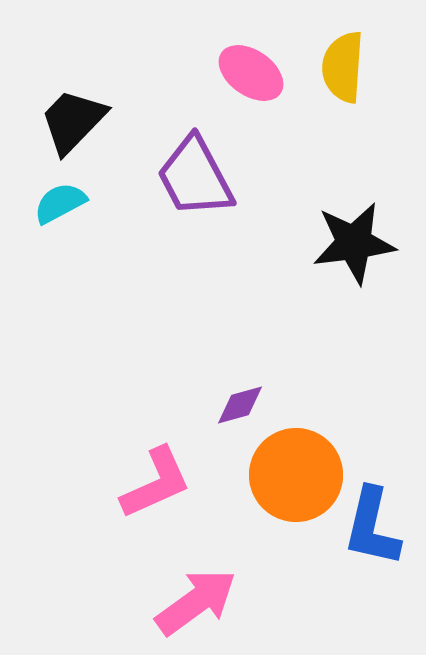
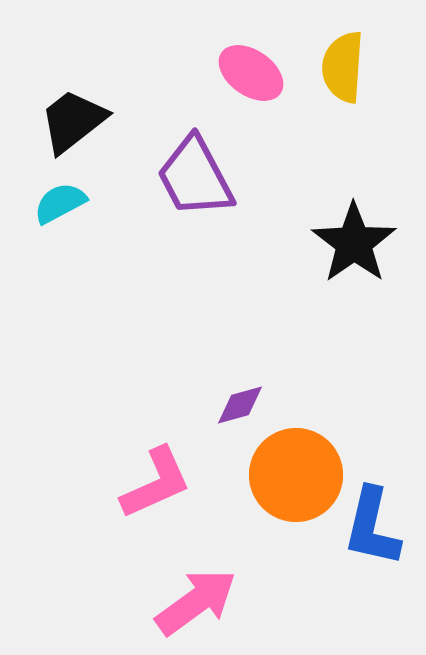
black trapezoid: rotated 8 degrees clockwise
black star: rotated 28 degrees counterclockwise
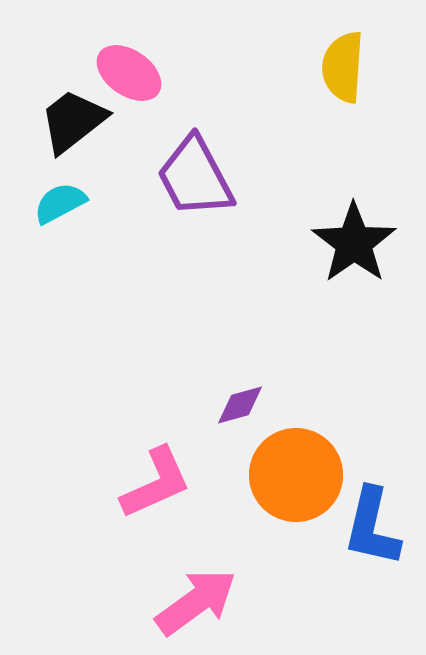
pink ellipse: moved 122 px left
